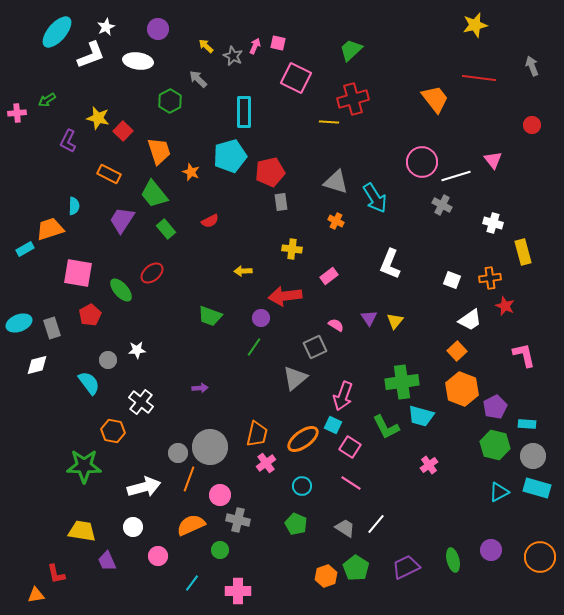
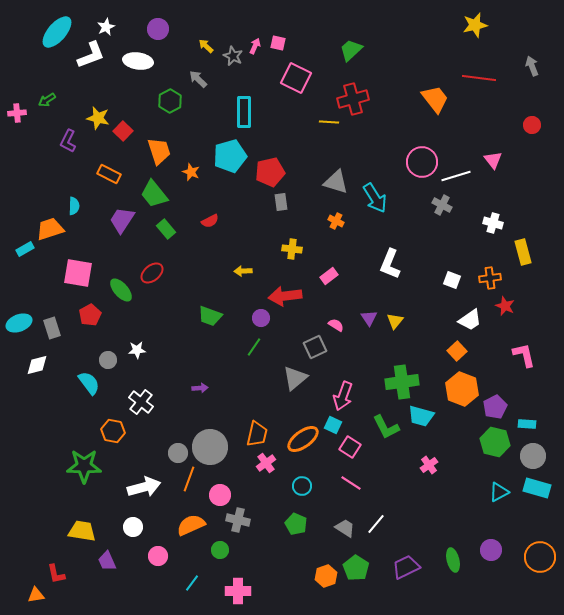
green hexagon at (495, 445): moved 3 px up
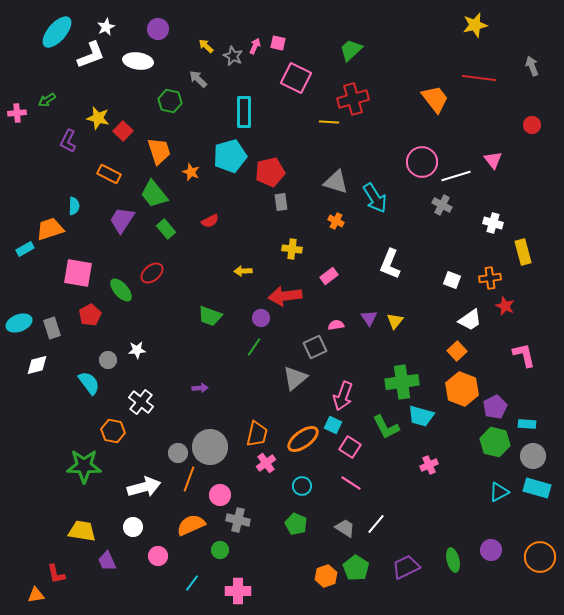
green hexagon at (170, 101): rotated 20 degrees counterclockwise
pink semicircle at (336, 325): rotated 42 degrees counterclockwise
pink cross at (429, 465): rotated 12 degrees clockwise
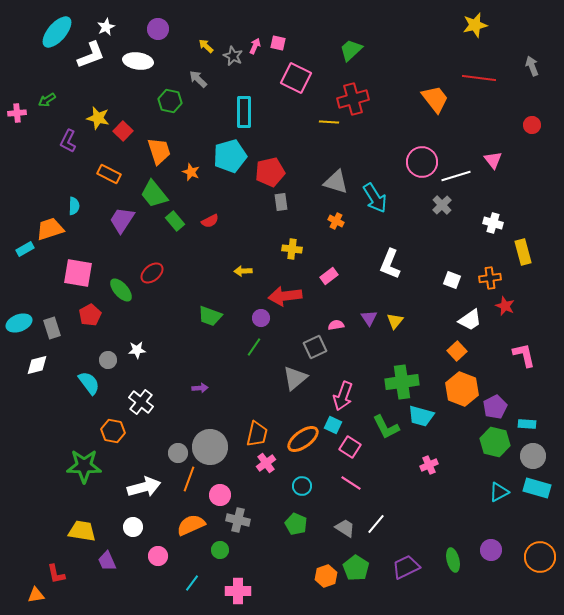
gray cross at (442, 205): rotated 18 degrees clockwise
green rectangle at (166, 229): moved 9 px right, 8 px up
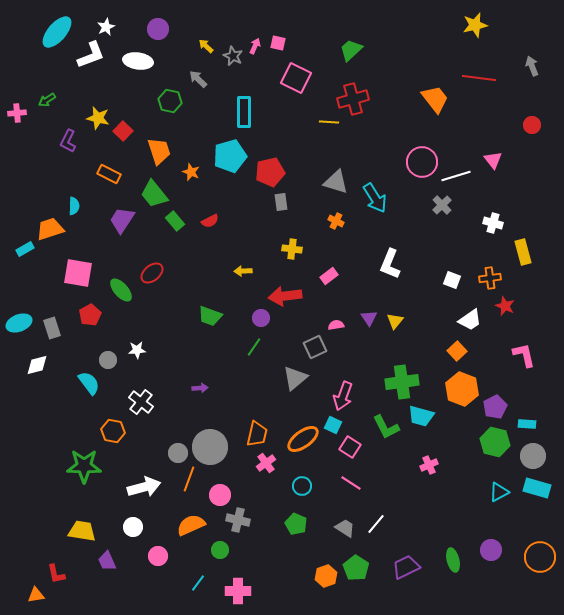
cyan line at (192, 583): moved 6 px right
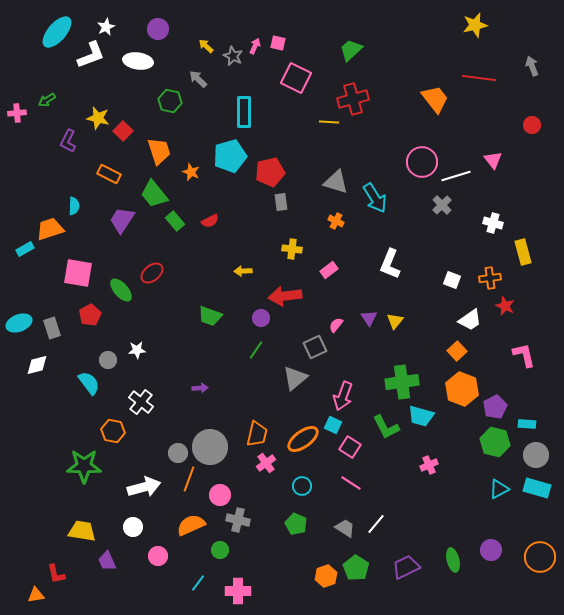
pink rectangle at (329, 276): moved 6 px up
pink semicircle at (336, 325): rotated 42 degrees counterclockwise
green line at (254, 347): moved 2 px right, 3 px down
gray circle at (533, 456): moved 3 px right, 1 px up
cyan triangle at (499, 492): moved 3 px up
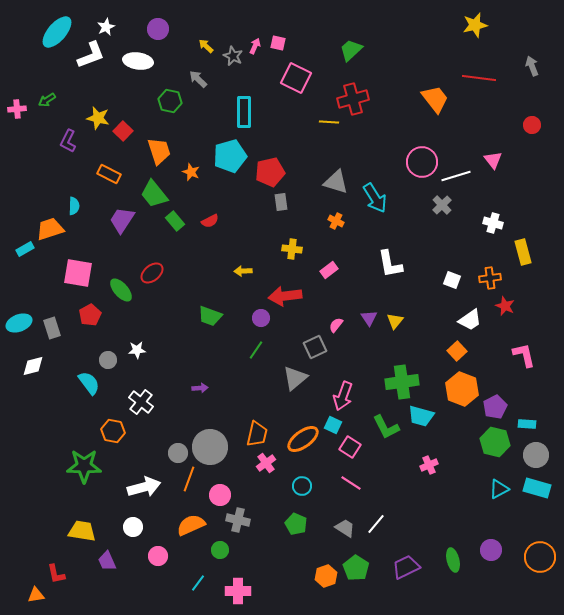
pink cross at (17, 113): moved 4 px up
white L-shape at (390, 264): rotated 32 degrees counterclockwise
white diamond at (37, 365): moved 4 px left, 1 px down
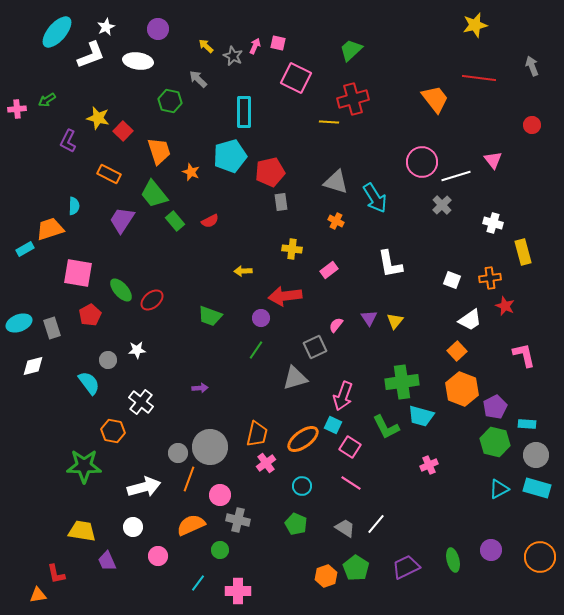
red ellipse at (152, 273): moved 27 px down
gray triangle at (295, 378): rotated 24 degrees clockwise
orange triangle at (36, 595): moved 2 px right
